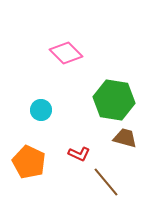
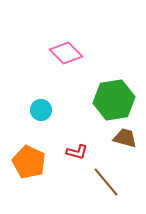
green hexagon: rotated 18 degrees counterclockwise
red L-shape: moved 2 px left, 2 px up; rotated 10 degrees counterclockwise
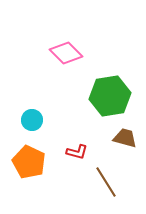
green hexagon: moved 4 px left, 4 px up
cyan circle: moved 9 px left, 10 px down
brown line: rotated 8 degrees clockwise
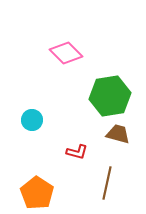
brown trapezoid: moved 7 px left, 4 px up
orange pentagon: moved 8 px right, 31 px down; rotated 8 degrees clockwise
brown line: moved 1 px right, 1 px down; rotated 44 degrees clockwise
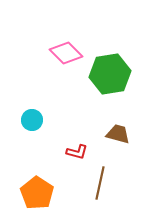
green hexagon: moved 22 px up
brown line: moved 7 px left
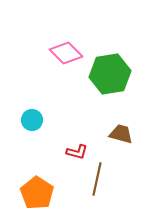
brown trapezoid: moved 3 px right
brown line: moved 3 px left, 4 px up
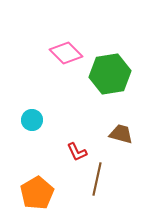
red L-shape: rotated 50 degrees clockwise
orange pentagon: rotated 8 degrees clockwise
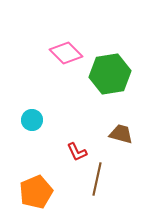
orange pentagon: moved 1 px left, 1 px up; rotated 8 degrees clockwise
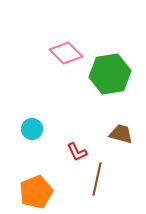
cyan circle: moved 9 px down
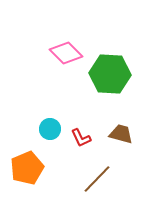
green hexagon: rotated 12 degrees clockwise
cyan circle: moved 18 px right
red L-shape: moved 4 px right, 14 px up
brown line: rotated 32 degrees clockwise
orange pentagon: moved 9 px left, 24 px up
